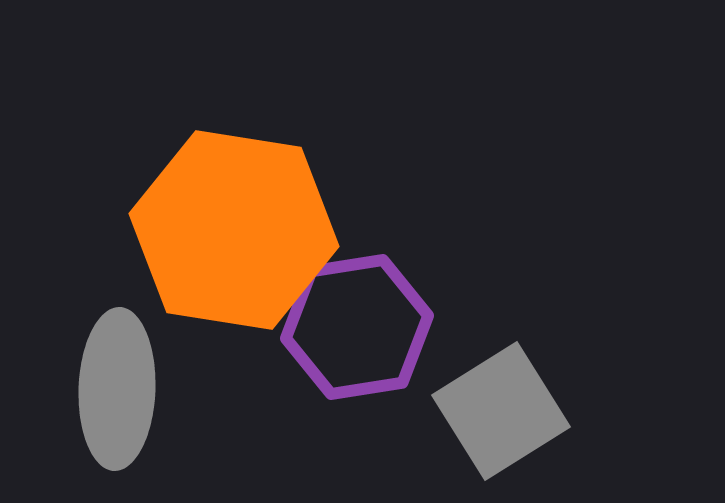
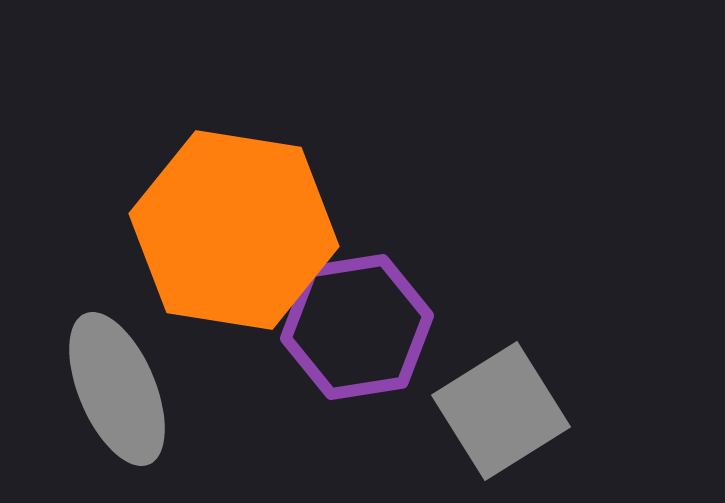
gray ellipse: rotated 25 degrees counterclockwise
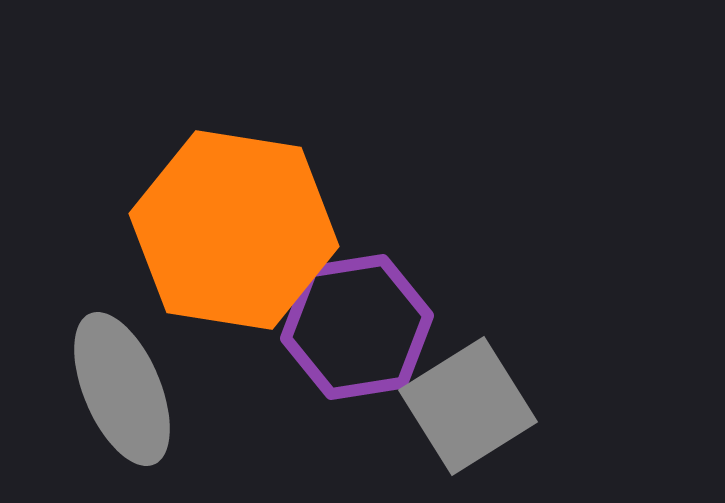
gray ellipse: moved 5 px right
gray square: moved 33 px left, 5 px up
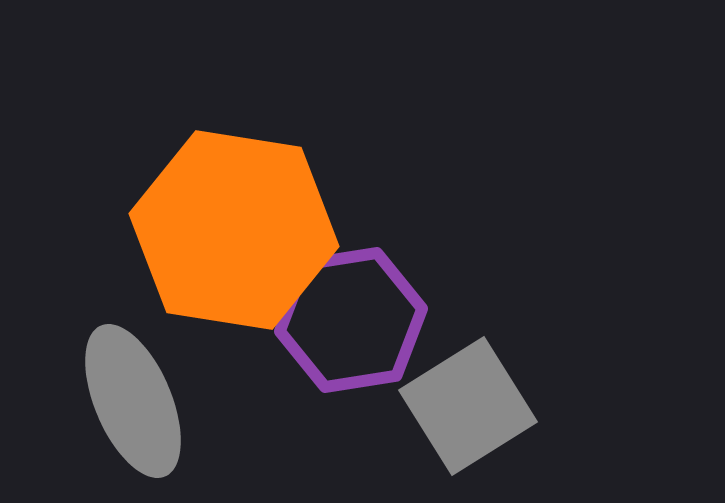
purple hexagon: moved 6 px left, 7 px up
gray ellipse: moved 11 px right, 12 px down
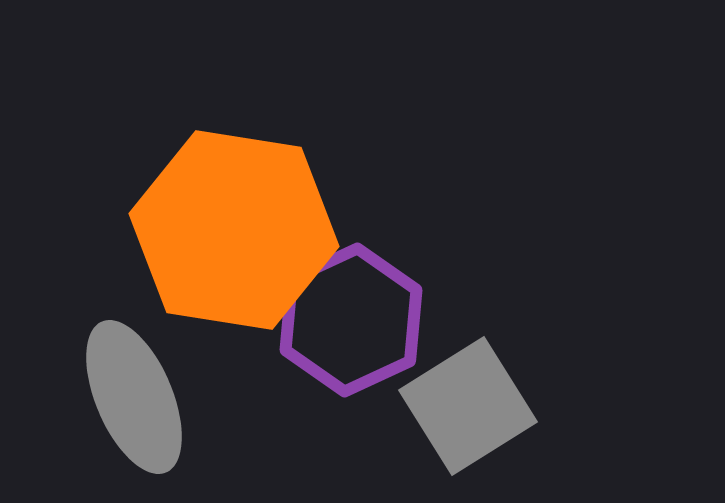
purple hexagon: rotated 16 degrees counterclockwise
gray ellipse: moved 1 px right, 4 px up
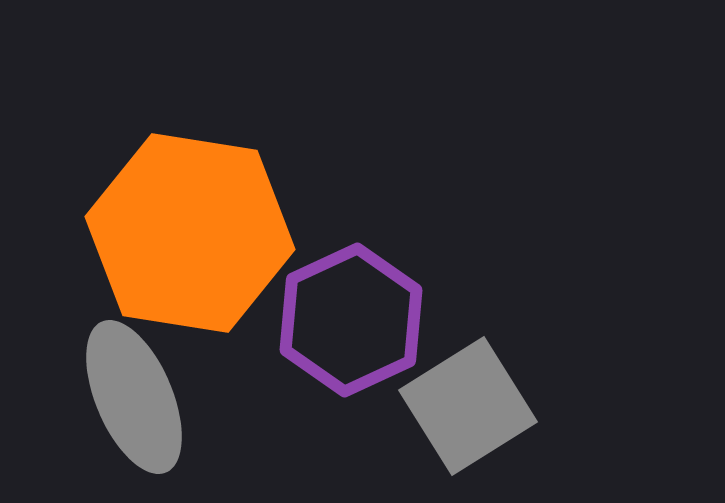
orange hexagon: moved 44 px left, 3 px down
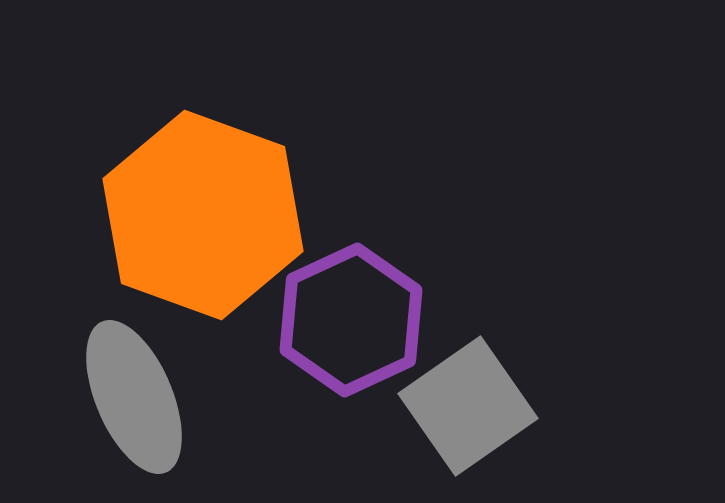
orange hexagon: moved 13 px right, 18 px up; rotated 11 degrees clockwise
gray square: rotated 3 degrees counterclockwise
